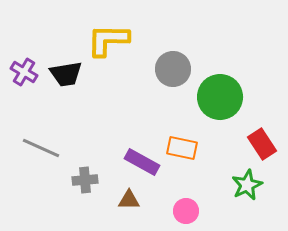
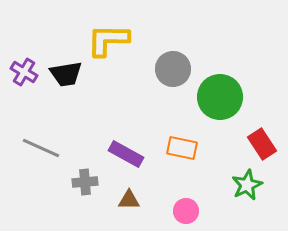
purple rectangle: moved 16 px left, 8 px up
gray cross: moved 2 px down
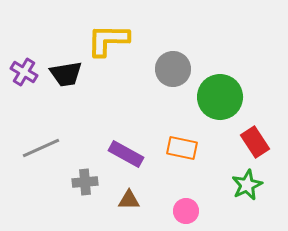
red rectangle: moved 7 px left, 2 px up
gray line: rotated 48 degrees counterclockwise
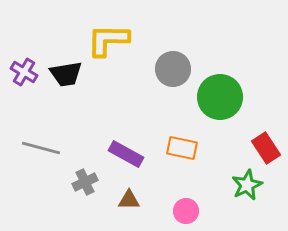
red rectangle: moved 11 px right, 6 px down
gray line: rotated 39 degrees clockwise
gray cross: rotated 20 degrees counterclockwise
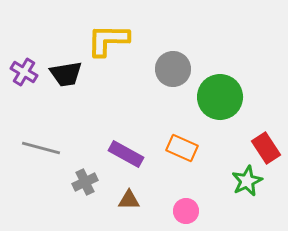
orange rectangle: rotated 12 degrees clockwise
green star: moved 4 px up
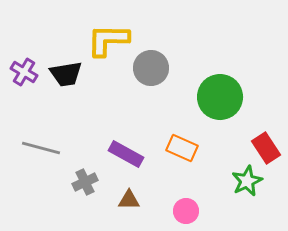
gray circle: moved 22 px left, 1 px up
